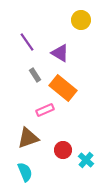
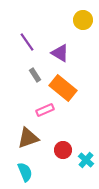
yellow circle: moved 2 px right
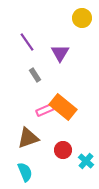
yellow circle: moved 1 px left, 2 px up
purple triangle: rotated 30 degrees clockwise
orange rectangle: moved 19 px down
cyan cross: moved 1 px down
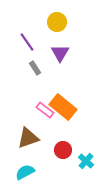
yellow circle: moved 25 px left, 4 px down
gray rectangle: moved 7 px up
pink rectangle: rotated 60 degrees clockwise
cyan semicircle: rotated 96 degrees counterclockwise
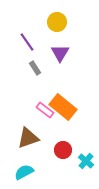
cyan semicircle: moved 1 px left
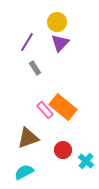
purple line: rotated 66 degrees clockwise
purple triangle: moved 10 px up; rotated 12 degrees clockwise
pink rectangle: rotated 12 degrees clockwise
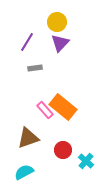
gray rectangle: rotated 64 degrees counterclockwise
